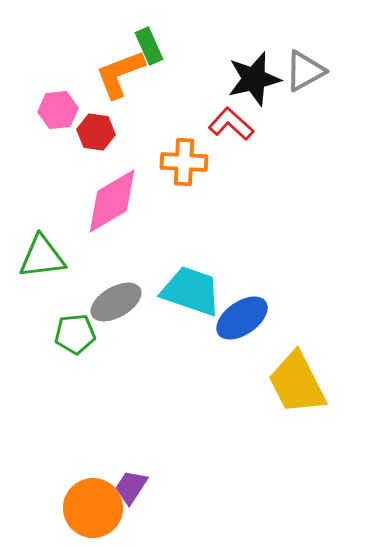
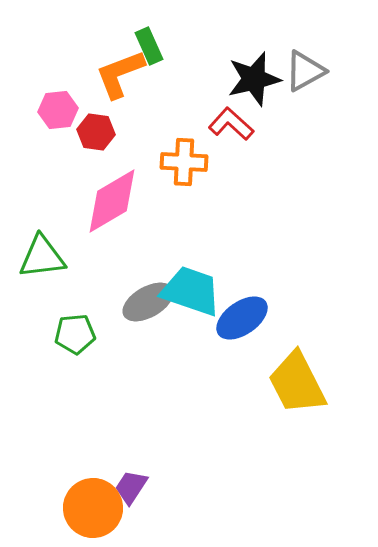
gray ellipse: moved 32 px right
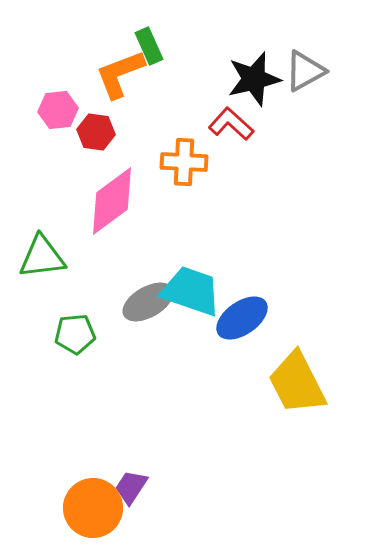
pink diamond: rotated 6 degrees counterclockwise
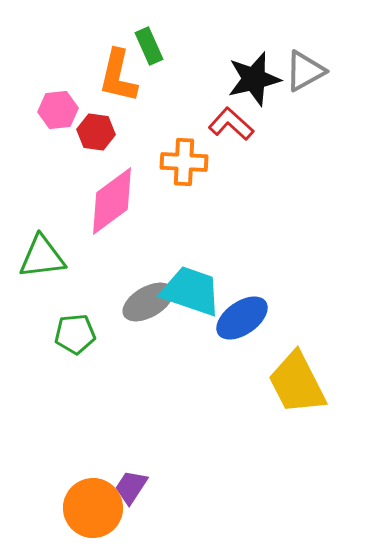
orange L-shape: moved 2 px left, 2 px down; rotated 56 degrees counterclockwise
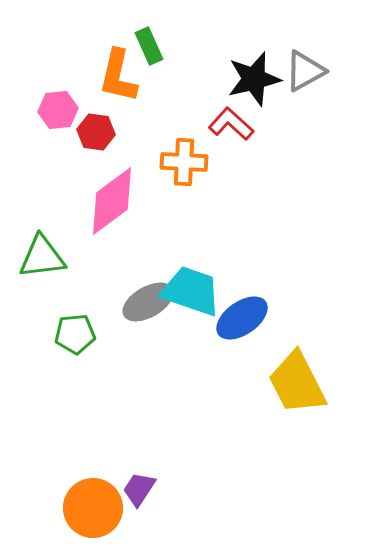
purple trapezoid: moved 8 px right, 2 px down
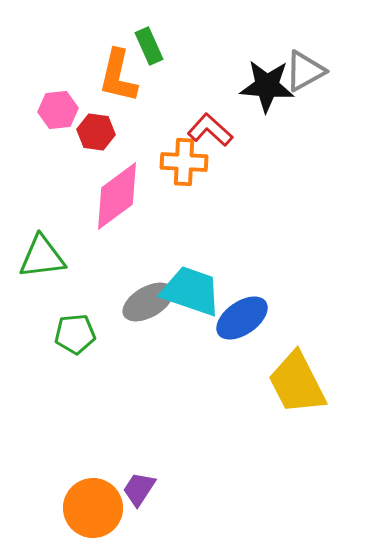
black star: moved 13 px right, 7 px down; rotated 18 degrees clockwise
red L-shape: moved 21 px left, 6 px down
pink diamond: moved 5 px right, 5 px up
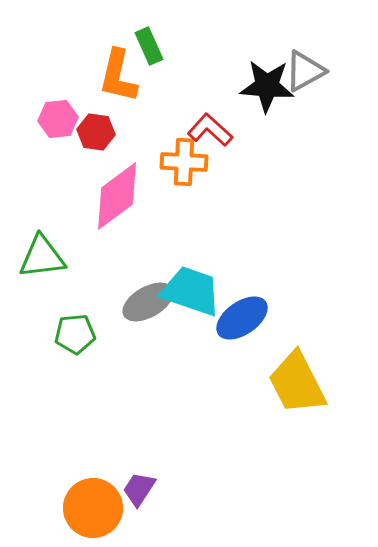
pink hexagon: moved 9 px down
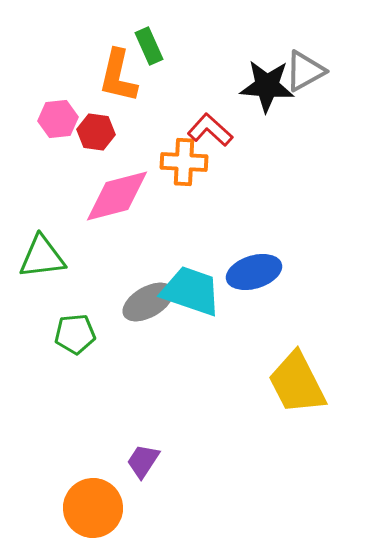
pink diamond: rotated 22 degrees clockwise
blue ellipse: moved 12 px right, 46 px up; rotated 18 degrees clockwise
purple trapezoid: moved 4 px right, 28 px up
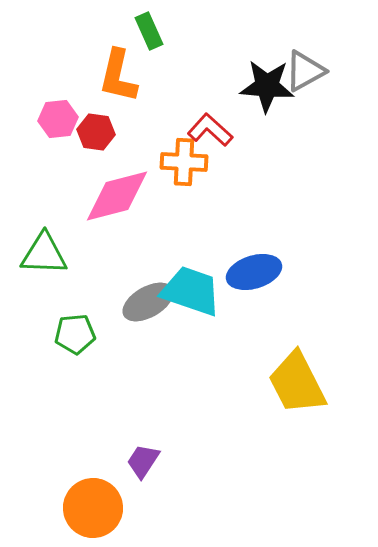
green rectangle: moved 15 px up
green triangle: moved 2 px right, 3 px up; rotated 9 degrees clockwise
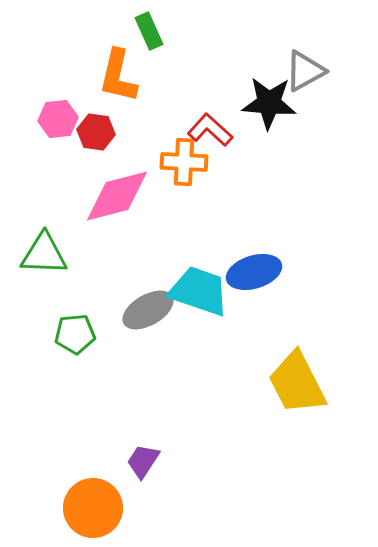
black star: moved 2 px right, 17 px down
cyan trapezoid: moved 8 px right
gray ellipse: moved 8 px down
